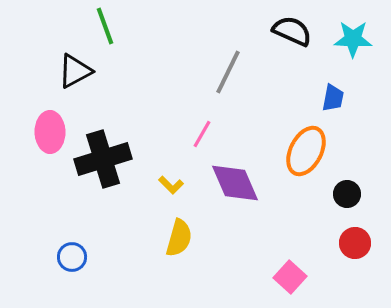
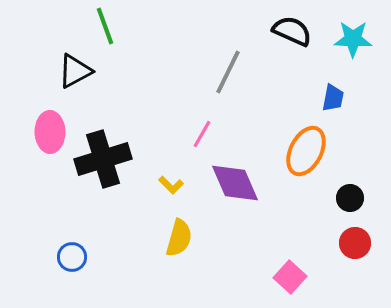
black circle: moved 3 px right, 4 px down
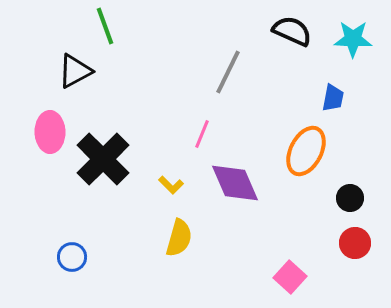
pink line: rotated 8 degrees counterclockwise
black cross: rotated 28 degrees counterclockwise
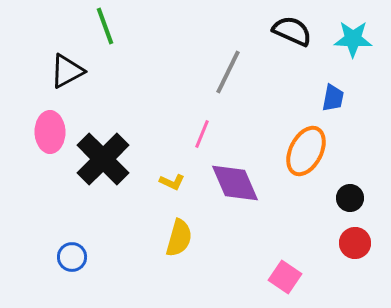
black triangle: moved 8 px left
yellow L-shape: moved 1 px right, 3 px up; rotated 20 degrees counterclockwise
pink square: moved 5 px left; rotated 8 degrees counterclockwise
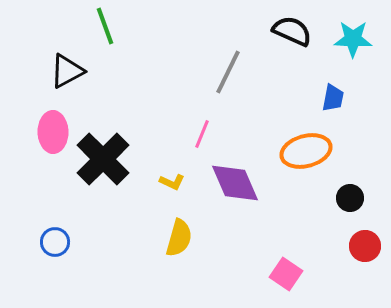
pink ellipse: moved 3 px right
orange ellipse: rotated 48 degrees clockwise
red circle: moved 10 px right, 3 px down
blue circle: moved 17 px left, 15 px up
pink square: moved 1 px right, 3 px up
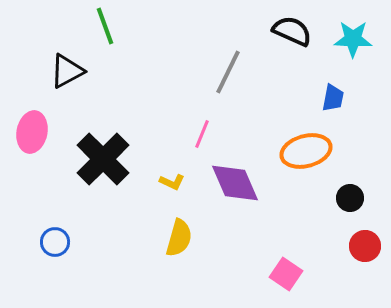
pink ellipse: moved 21 px left; rotated 12 degrees clockwise
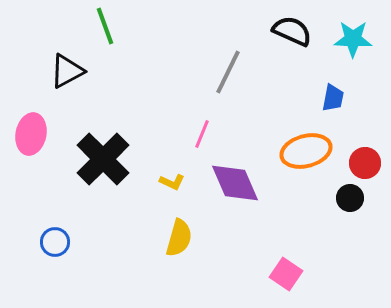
pink ellipse: moved 1 px left, 2 px down
red circle: moved 83 px up
